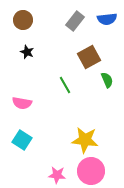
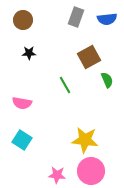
gray rectangle: moved 1 px right, 4 px up; rotated 18 degrees counterclockwise
black star: moved 2 px right, 1 px down; rotated 24 degrees counterclockwise
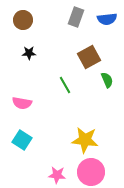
pink circle: moved 1 px down
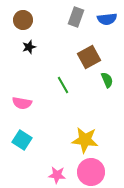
black star: moved 6 px up; rotated 16 degrees counterclockwise
green line: moved 2 px left
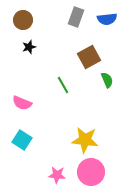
pink semicircle: rotated 12 degrees clockwise
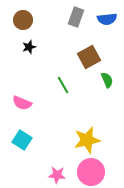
yellow star: moved 2 px right; rotated 20 degrees counterclockwise
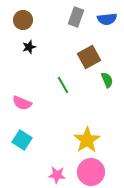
yellow star: rotated 20 degrees counterclockwise
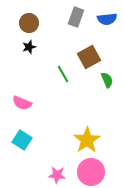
brown circle: moved 6 px right, 3 px down
green line: moved 11 px up
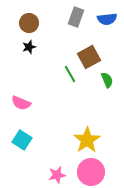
green line: moved 7 px right
pink semicircle: moved 1 px left
pink star: rotated 18 degrees counterclockwise
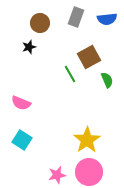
brown circle: moved 11 px right
pink circle: moved 2 px left
